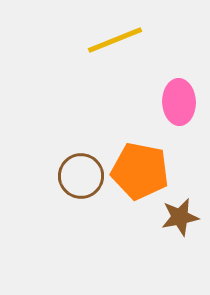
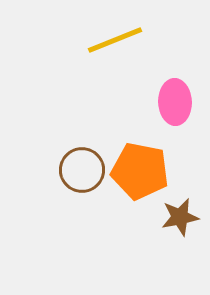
pink ellipse: moved 4 px left
brown circle: moved 1 px right, 6 px up
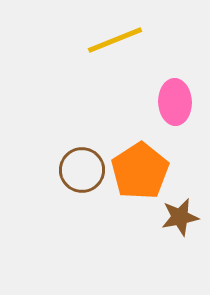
orange pentagon: rotated 28 degrees clockwise
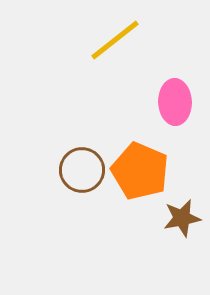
yellow line: rotated 16 degrees counterclockwise
orange pentagon: rotated 16 degrees counterclockwise
brown star: moved 2 px right, 1 px down
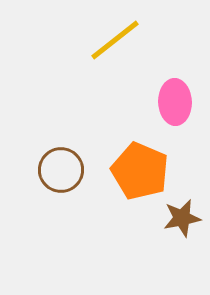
brown circle: moved 21 px left
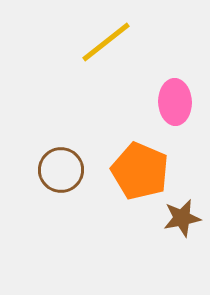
yellow line: moved 9 px left, 2 px down
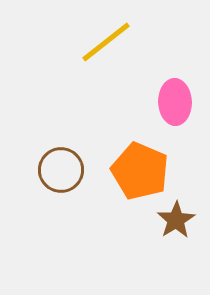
brown star: moved 6 px left, 2 px down; rotated 21 degrees counterclockwise
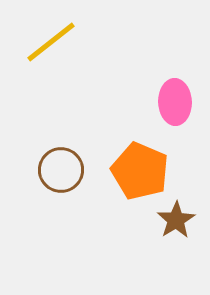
yellow line: moved 55 px left
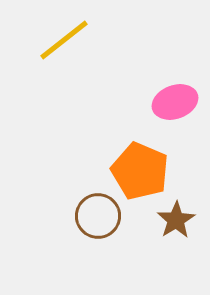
yellow line: moved 13 px right, 2 px up
pink ellipse: rotated 72 degrees clockwise
brown circle: moved 37 px right, 46 px down
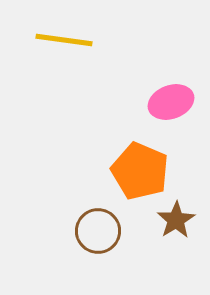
yellow line: rotated 46 degrees clockwise
pink ellipse: moved 4 px left
brown circle: moved 15 px down
